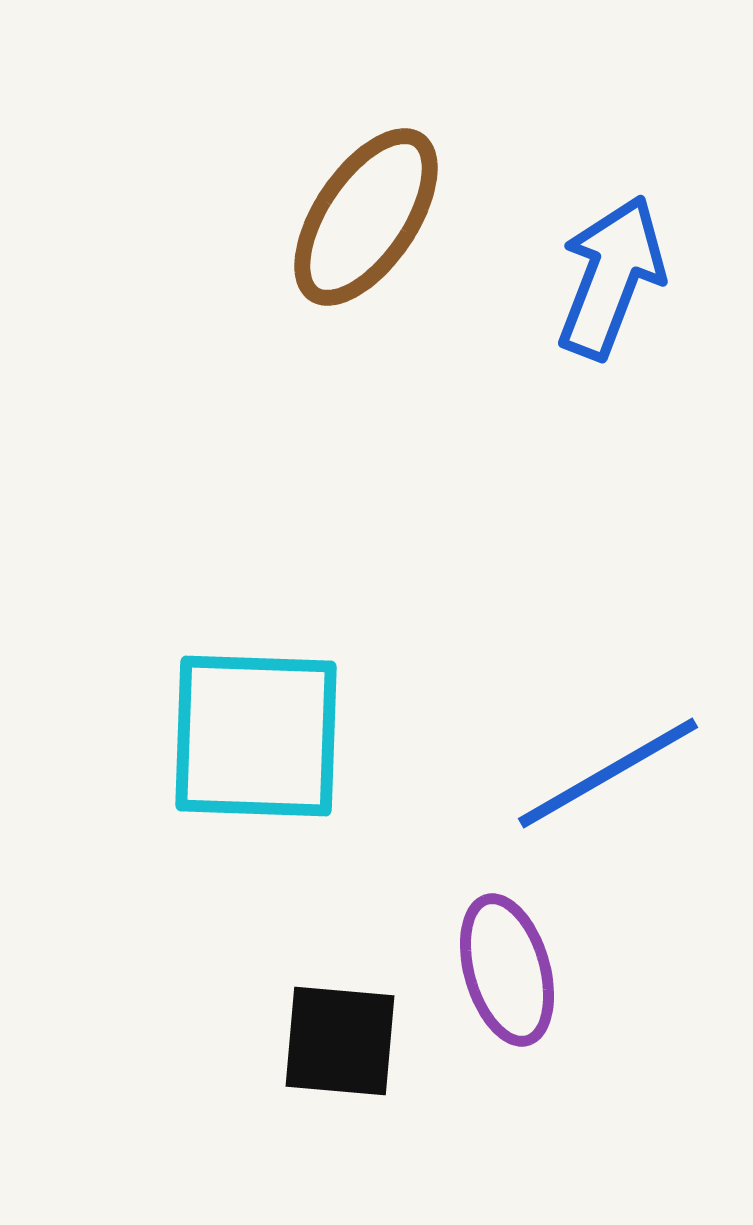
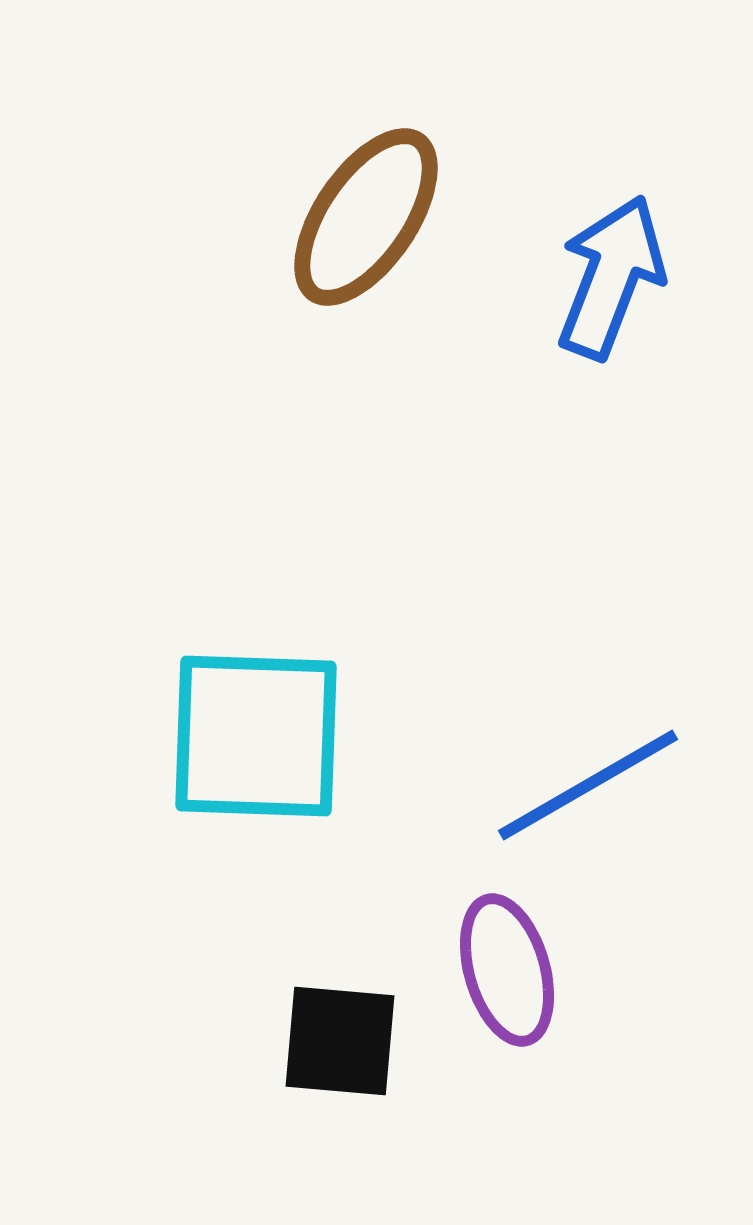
blue line: moved 20 px left, 12 px down
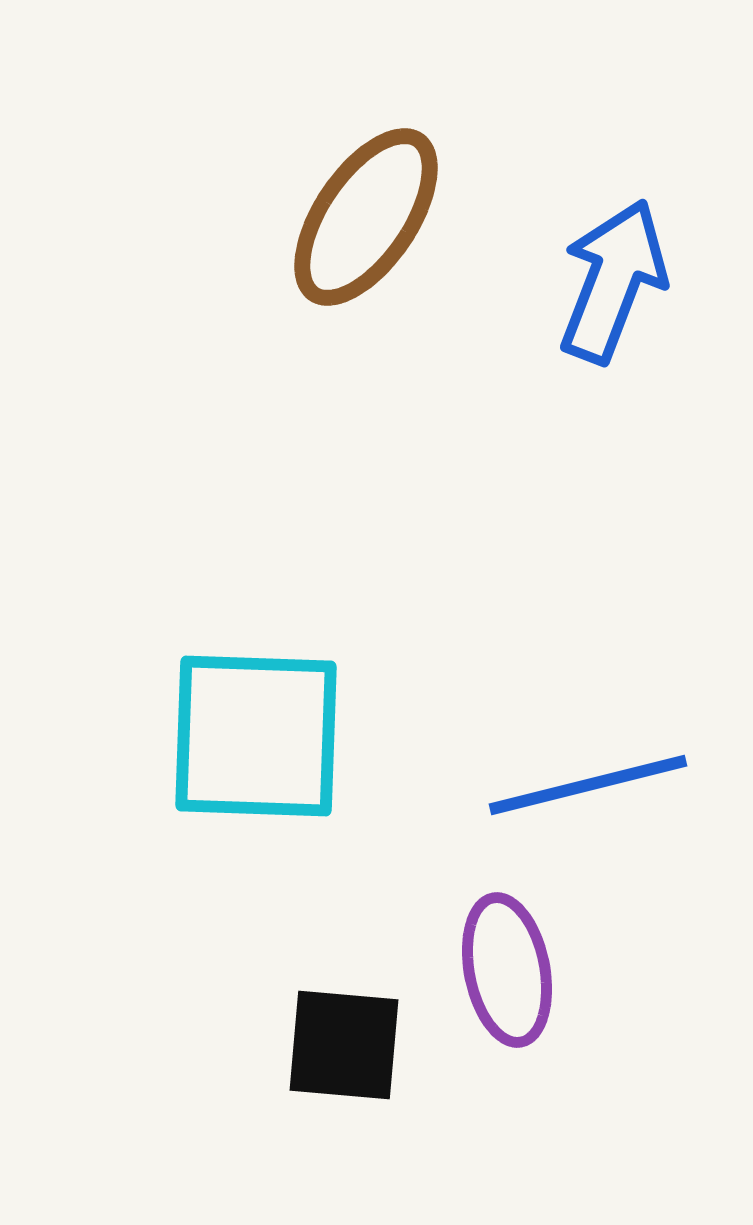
blue arrow: moved 2 px right, 4 px down
blue line: rotated 16 degrees clockwise
purple ellipse: rotated 5 degrees clockwise
black square: moved 4 px right, 4 px down
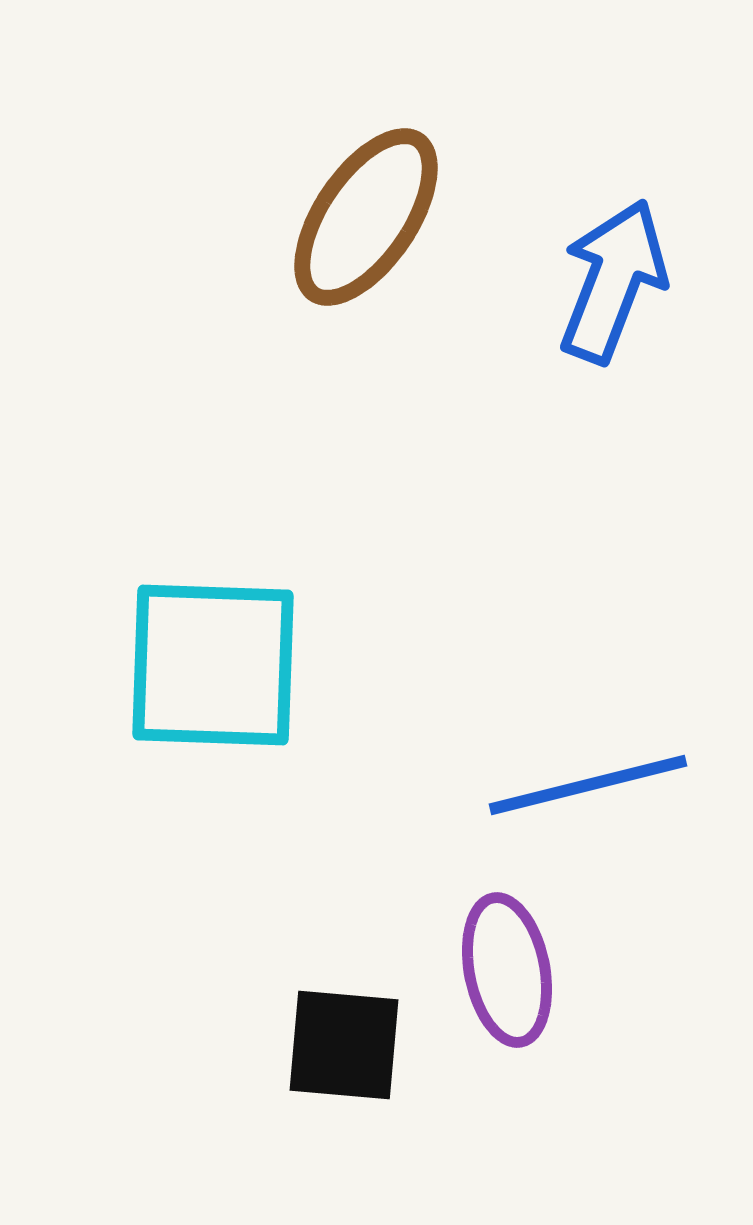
cyan square: moved 43 px left, 71 px up
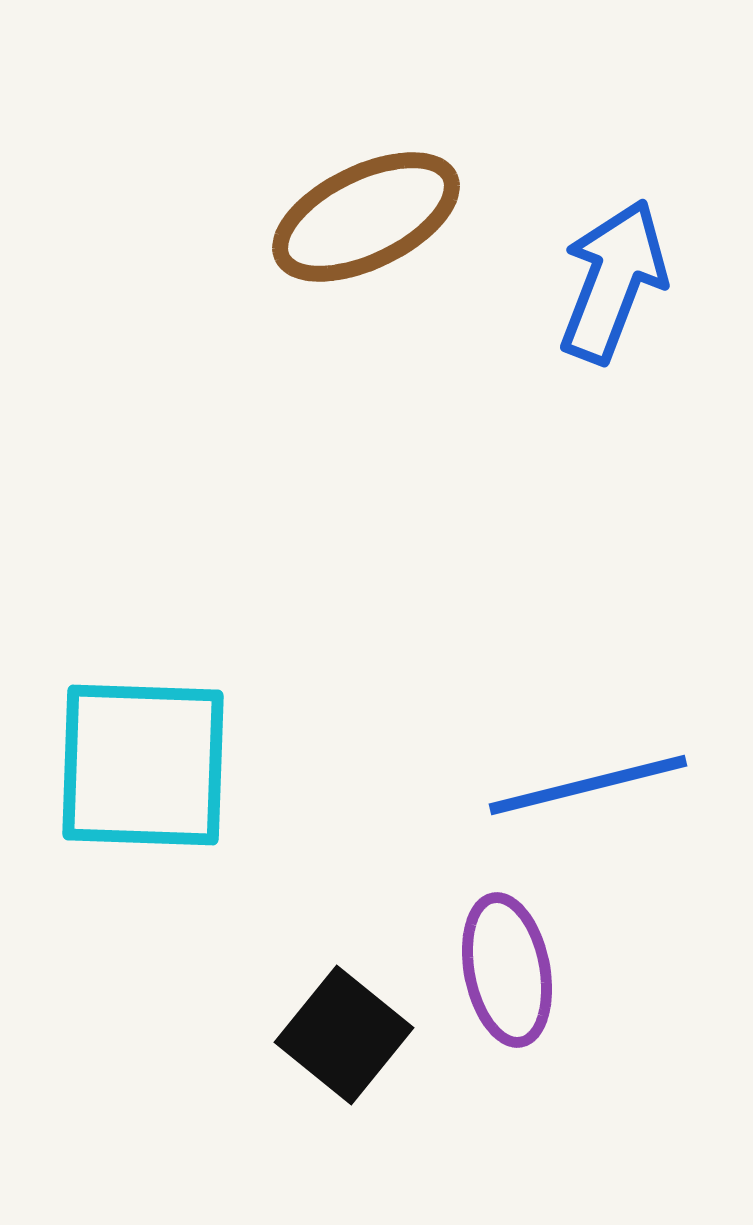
brown ellipse: rotated 30 degrees clockwise
cyan square: moved 70 px left, 100 px down
black square: moved 10 px up; rotated 34 degrees clockwise
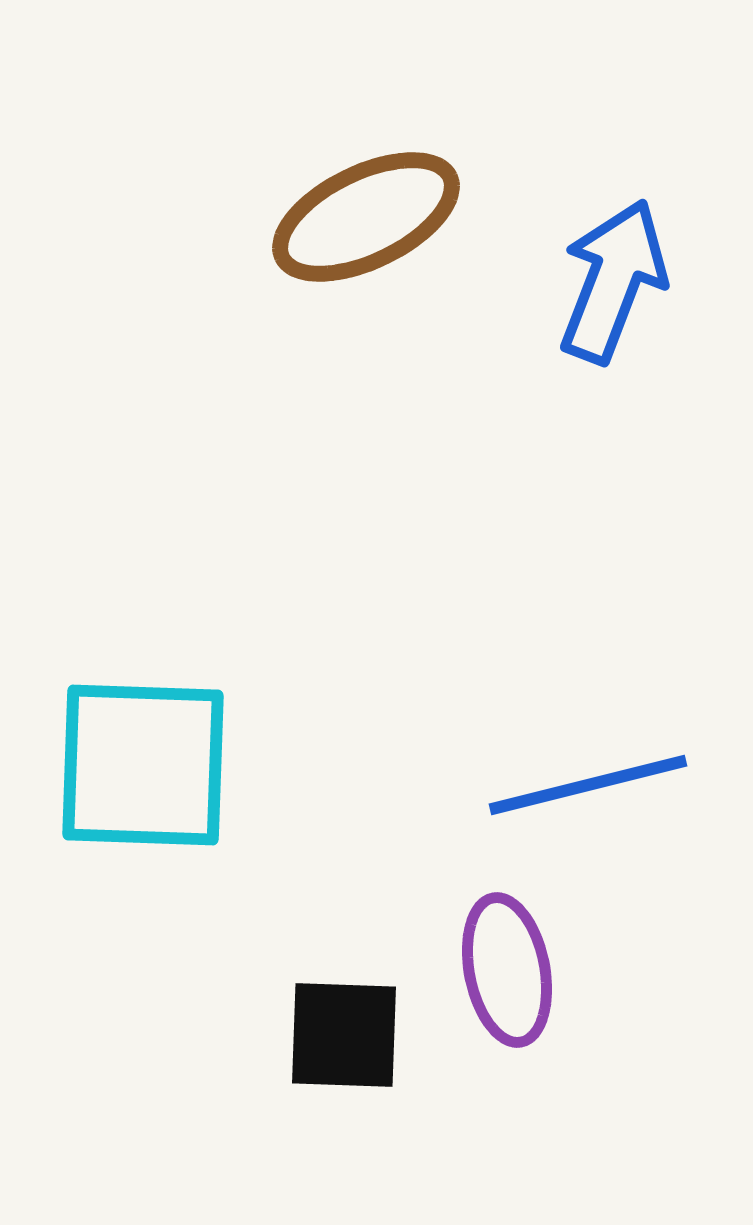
black square: rotated 37 degrees counterclockwise
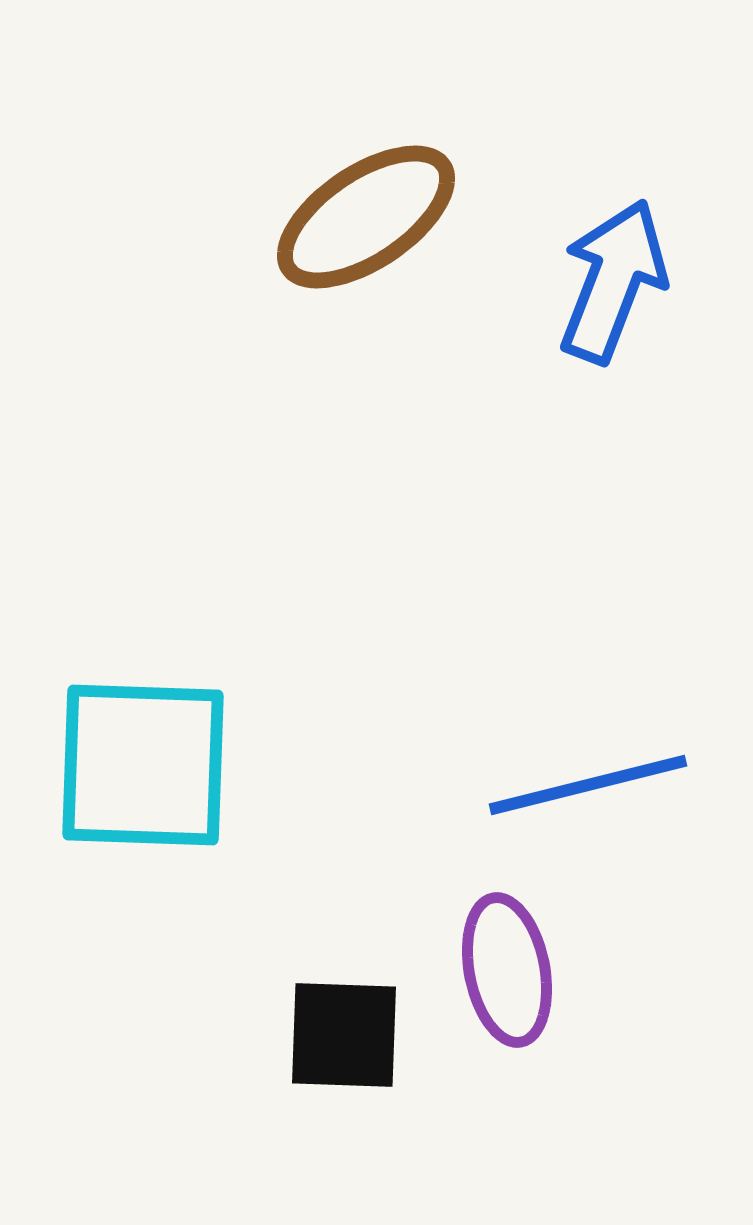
brown ellipse: rotated 8 degrees counterclockwise
